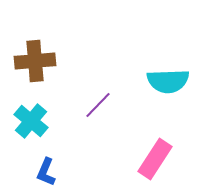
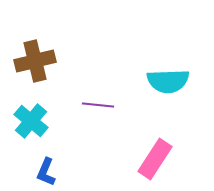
brown cross: rotated 9 degrees counterclockwise
purple line: rotated 52 degrees clockwise
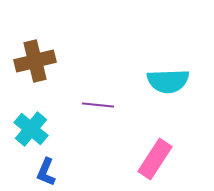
cyan cross: moved 8 px down
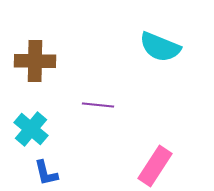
brown cross: rotated 15 degrees clockwise
cyan semicircle: moved 8 px left, 34 px up; rotated 24 degrees clockwise
pink rectangle: moved 7 px down
blue L-shape: moved 1 px down; rotated 36 degrees counterclockwise
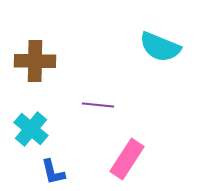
pink rectangle: moved 28 px left, 7 px up
blue L-shape: moved 7 px right, 1 px up
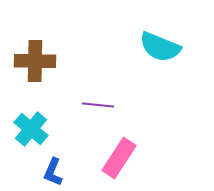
pink rectangle: moved 8 px left, 1 px up
blue L-shape: rotated 36 degrees clockwise
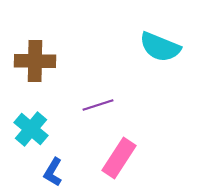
purple line: rotated 24 degrees counterclockwise
blue L-shape: rotated 8 degrees clockwise
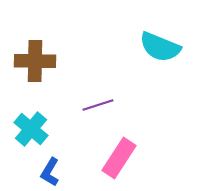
blue L-shape: moved 3 px left
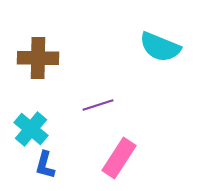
brown cross: moved 3 px right, 3 px up
blue L-shape: moved 5 px left, 7 px up; rotated 16 degrees counterclockwise
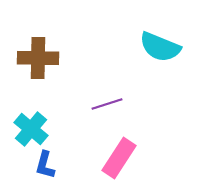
purple line: moved 9 px right, 1 px up
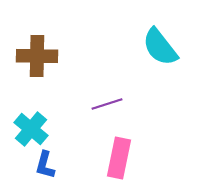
cyan semicircle: rotated 30 degrees clockwise
brown cross: moved 1 px left, 2 px up
pink rectangle: rotated 21 degrees counterclockwise
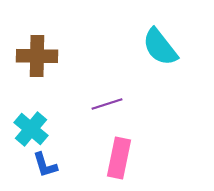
blue L-shape: rotated 32 degrees counterclockwise
